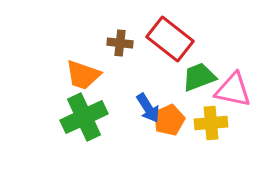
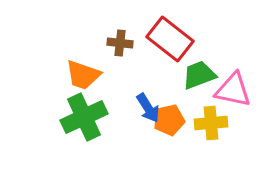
green trapezoid: moved 2 px up
orange pentagon: rotated 12 degrees clockwise
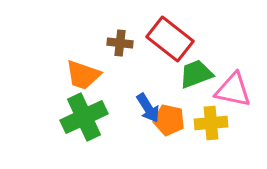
green trapezoid: moved 3 px left, 1 px up
orange pentagon: rotated 24 degrees clockwise
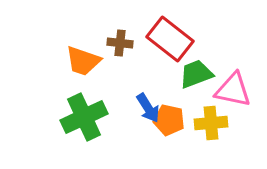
orange trapezoid: moved 14 px up
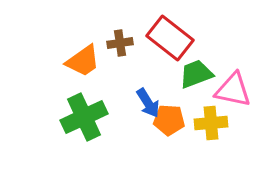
red rectangle: moved 1 px up
brown cross: rotated 15 degrees counterclockwise
orange trapezoid: rotated 54 degrees counterclockwise
blue arrow: moved 5 px up
orange pentagon: rotated 8 degrees counterclockwise
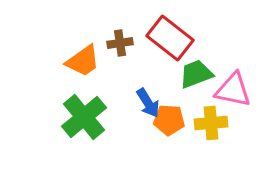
green cross: rotated 15 degrees counterclockwise
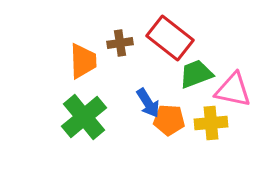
orange trapezoid: rotated 57 degrees counterclockwise
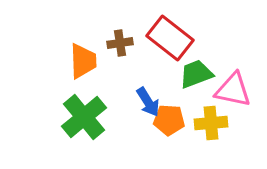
blue arrow: moved 1 px up
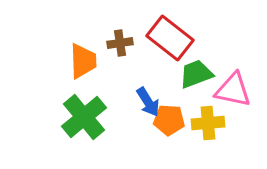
yellow cross: moved 3 px left
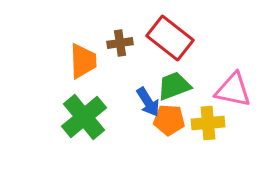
green trapezoid: moved 22 px left, 12 px down
